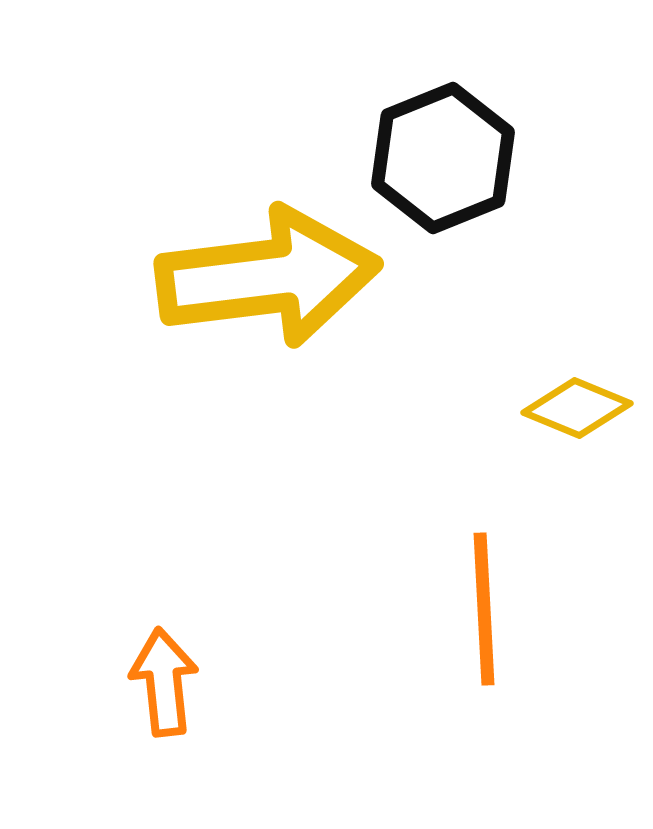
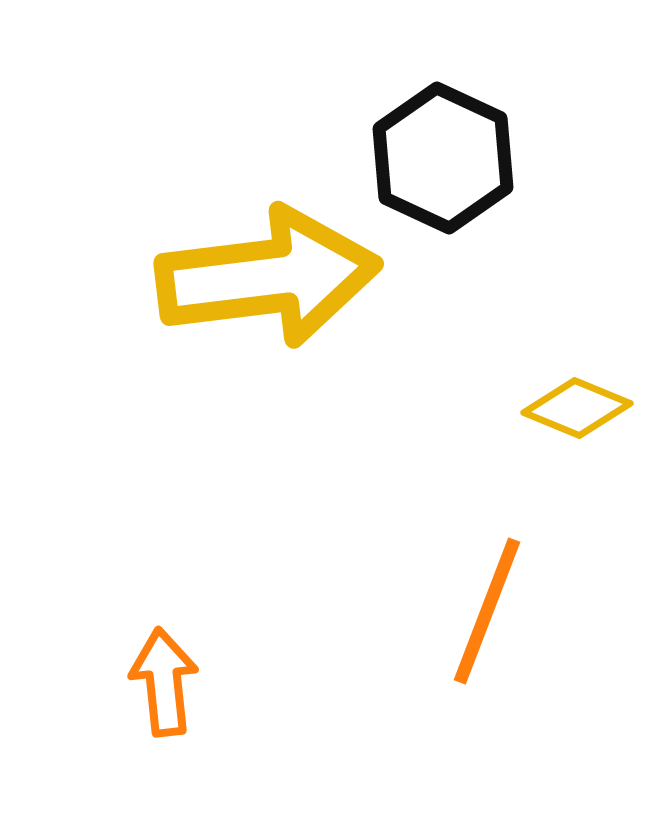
black hexagon: rotated 13 degrees counterclockwise
orange line: moved 3 px right, 2 px down; rotated 24 degrees clockwise
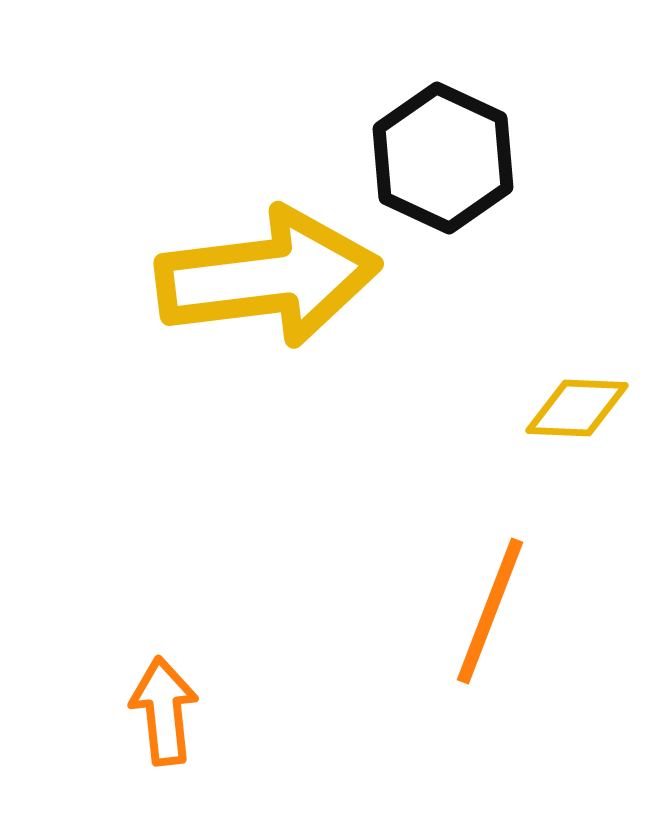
yellow diamond: rotated 20 degrees counterclockwise
orange line: moved 3 px right
orange arrow: moved 29 px down
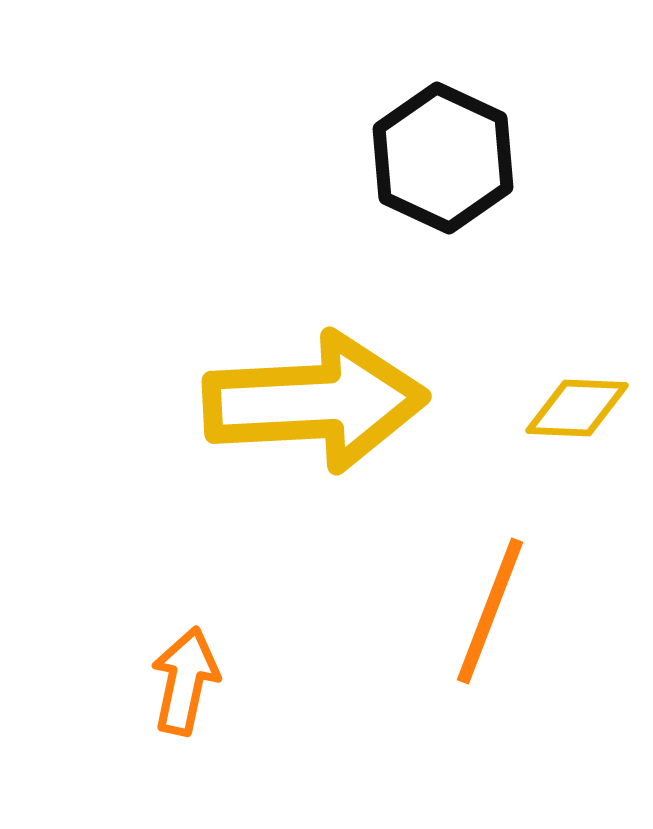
yellow arrow: moved 47 px right, 125 px down; rotated 4 degrees clockwise
orange arrow: moved 21 px right, 30 px up; rotated 18 degrees clockwise
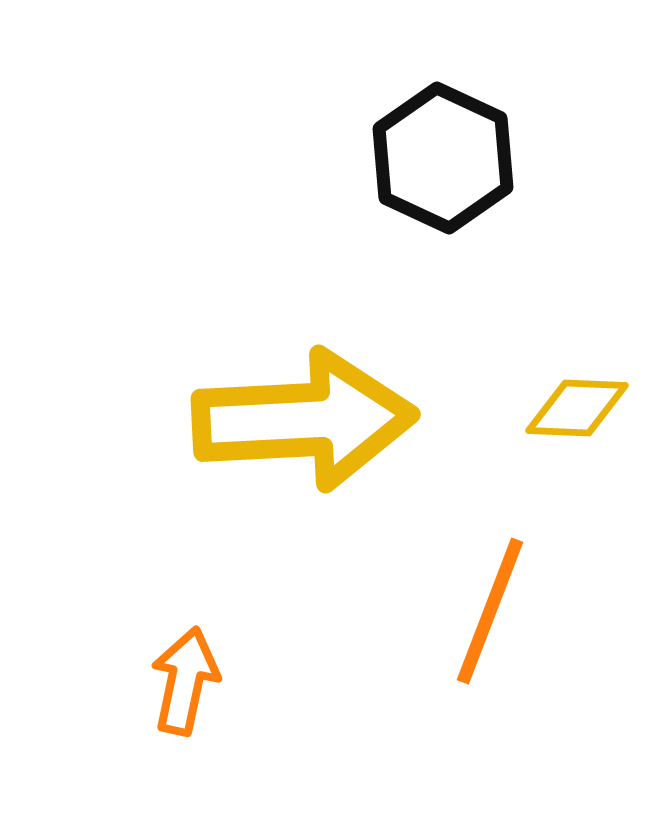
yellow arrow: moved 11 px left, 18 px down
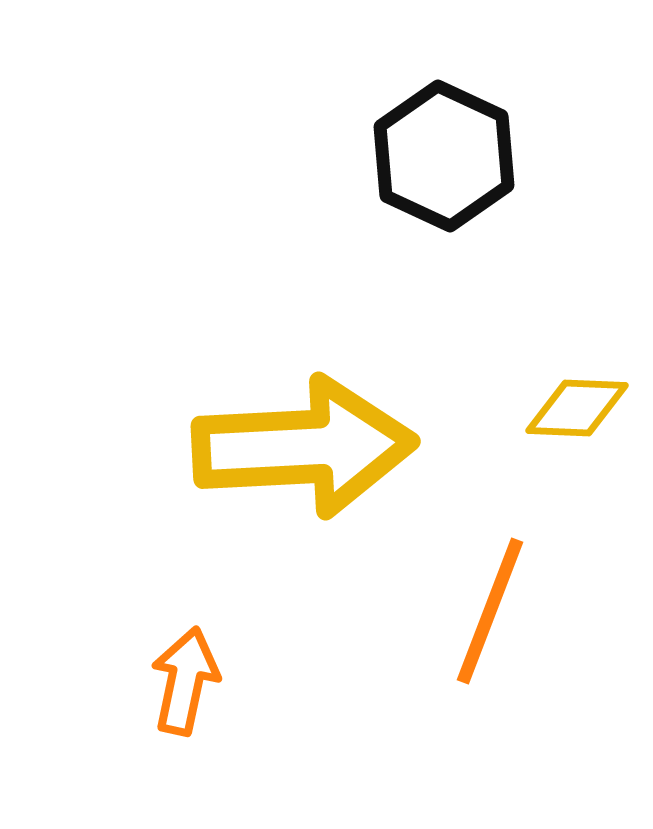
black hexagon: moved 1 px right, 2 px up
yellow arrow: moved 27 px down
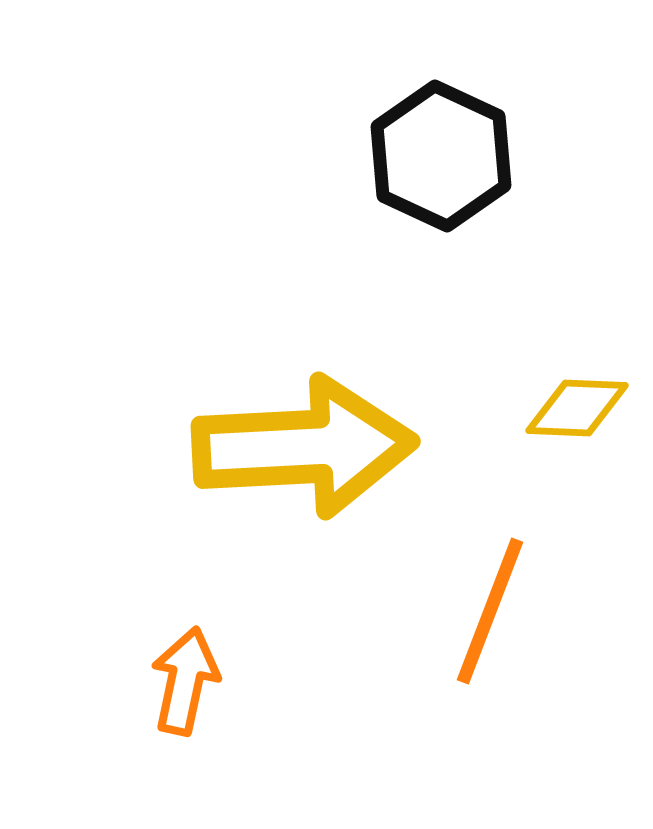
black hexagon: moved 3 px left
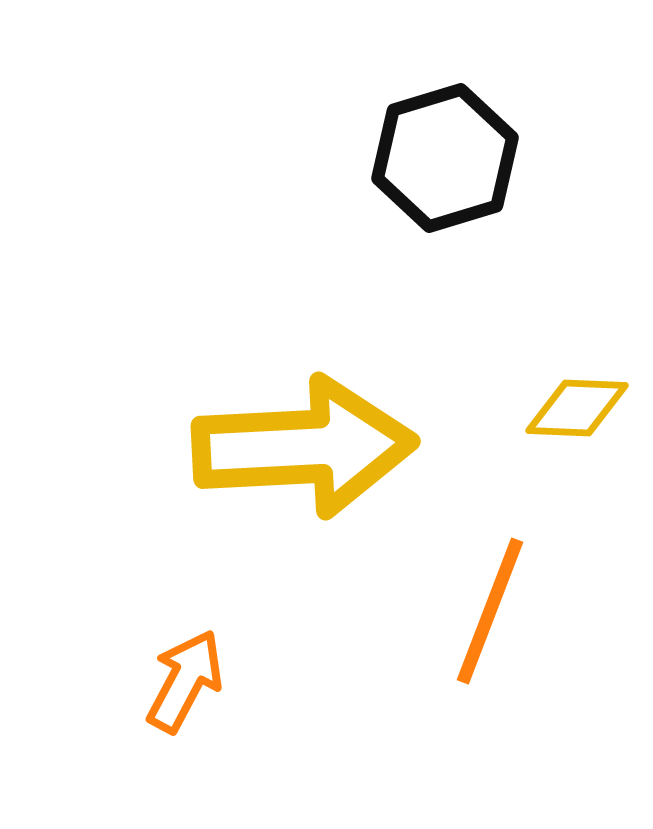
black hexagon: moved 4 px right, 2 px down; rotated 18 degrees clockwise
orange arrow: rotated 16 degrees clockwise
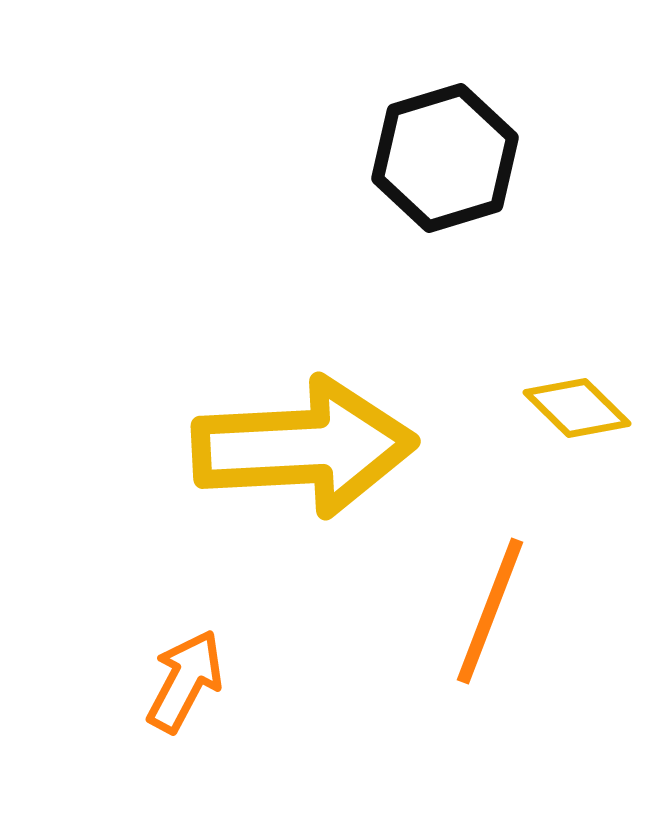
yellow diamond: rotated 42 degrees clockwise
